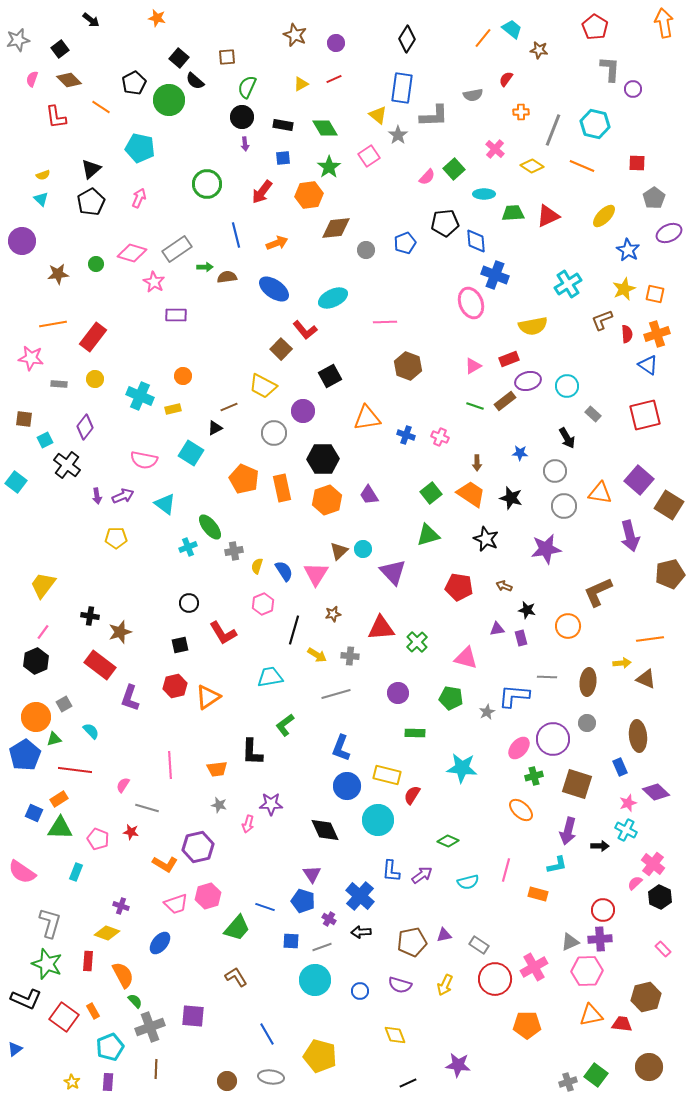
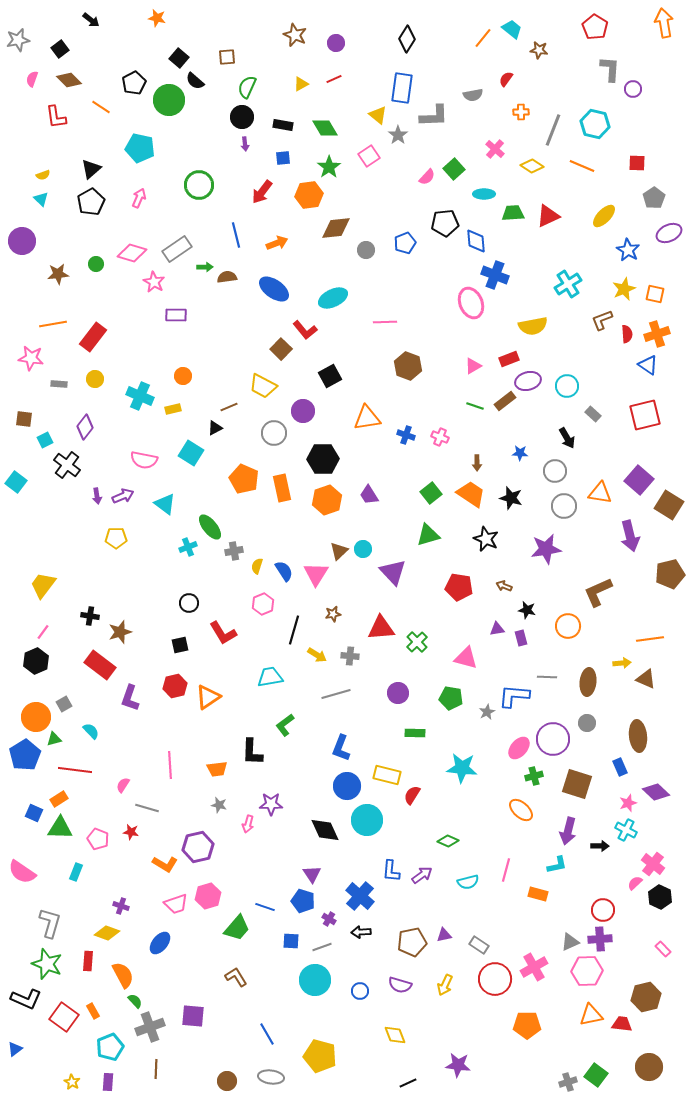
green circle at (207, 184): moved 8 px left, 1 px down
cyan circle at (378, 820): moved 11 px left
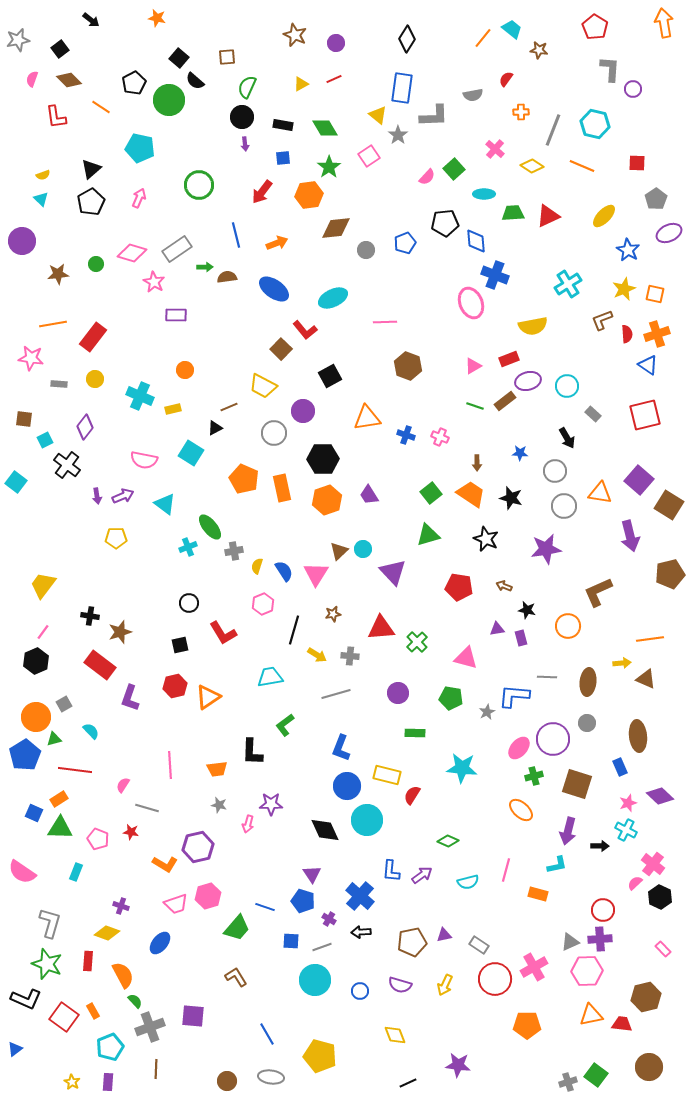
gray pentagon at (654, 198): moved 2 px right, 1 px down
orange circle at (183, 376): moved 2 px right, 6 px up
purple diamond at (656, 792): moved 4 px right, 4 px down
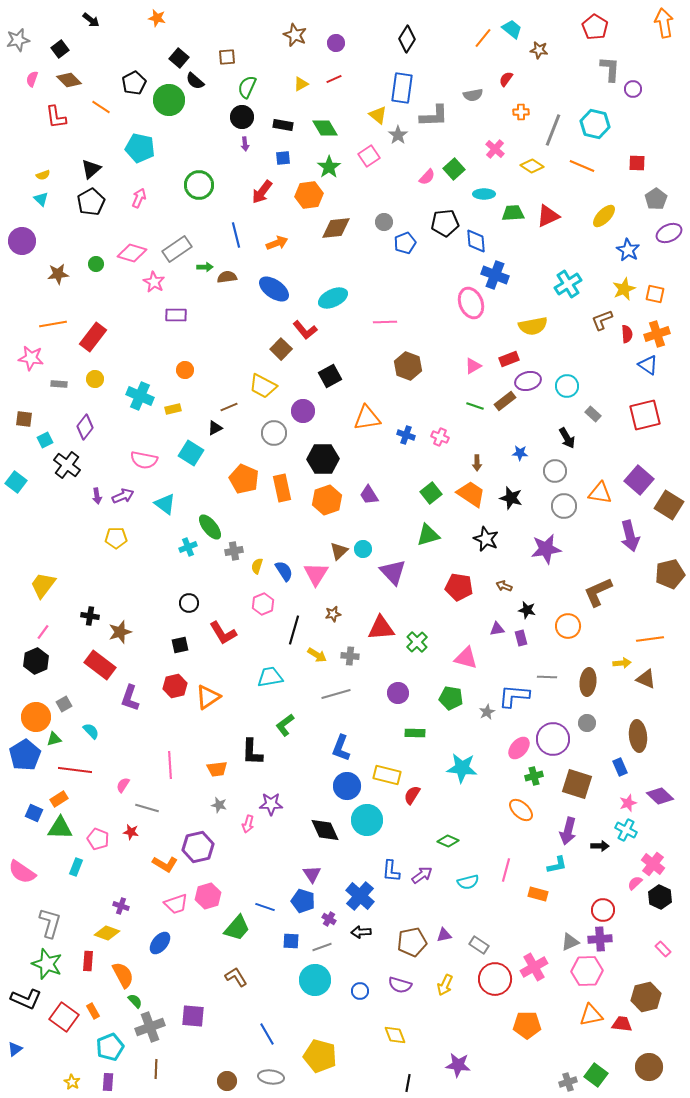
gray circle at (366, 250): moved 18 px right, 28 px up
cyan rectangle at (76, 872): moved 5 px up
black line at (408, 1083): rotated 54 degrees counterclockwise
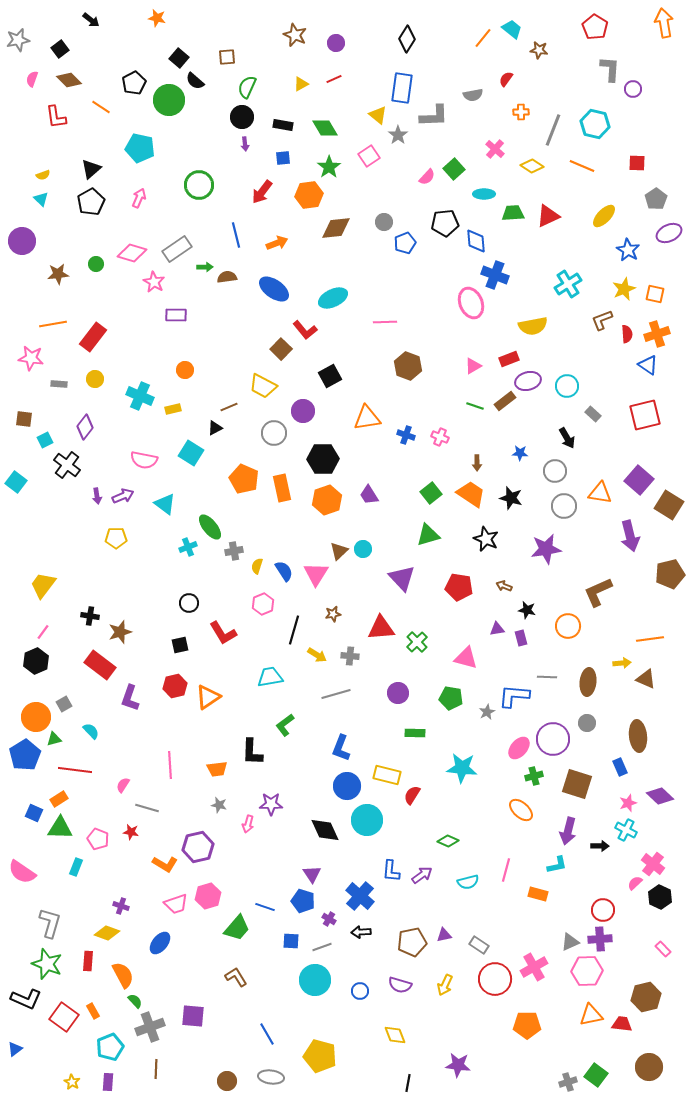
purple triangle at (393, 572): moved 9 px right, 6 px down
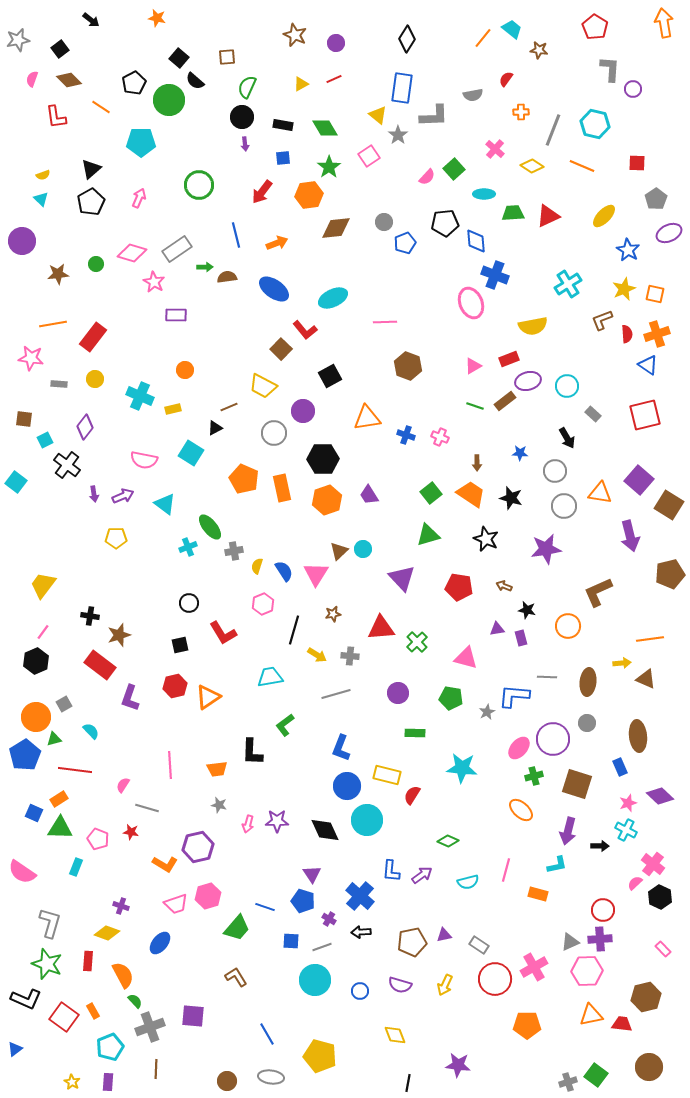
cyan pentagon at (140, 148): moved 1 px right, 6 px up; rotated 12 degrees counterclockwise
purple arrow at (97, 496): moved 3 px left, 2 px up
brown star at (120, 632): moved 1 px left, 3 px down
purple star at (271, 804): moved 6 px right, 17 px down
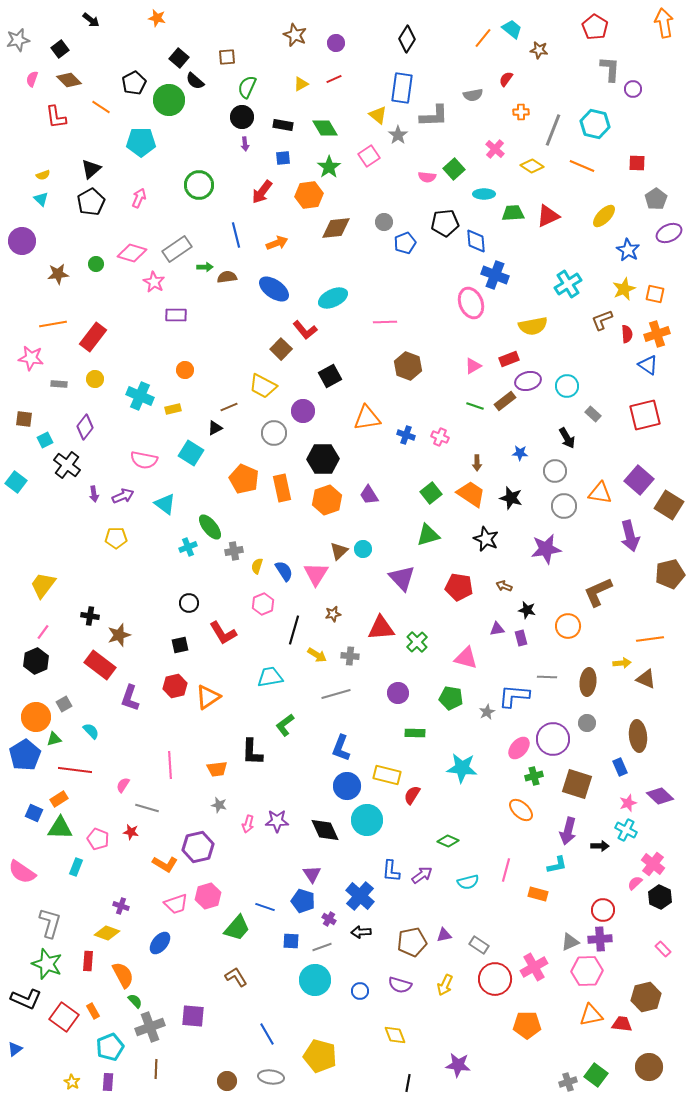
pink semicircle at (427, 177): rotated 54 degrees clockwise
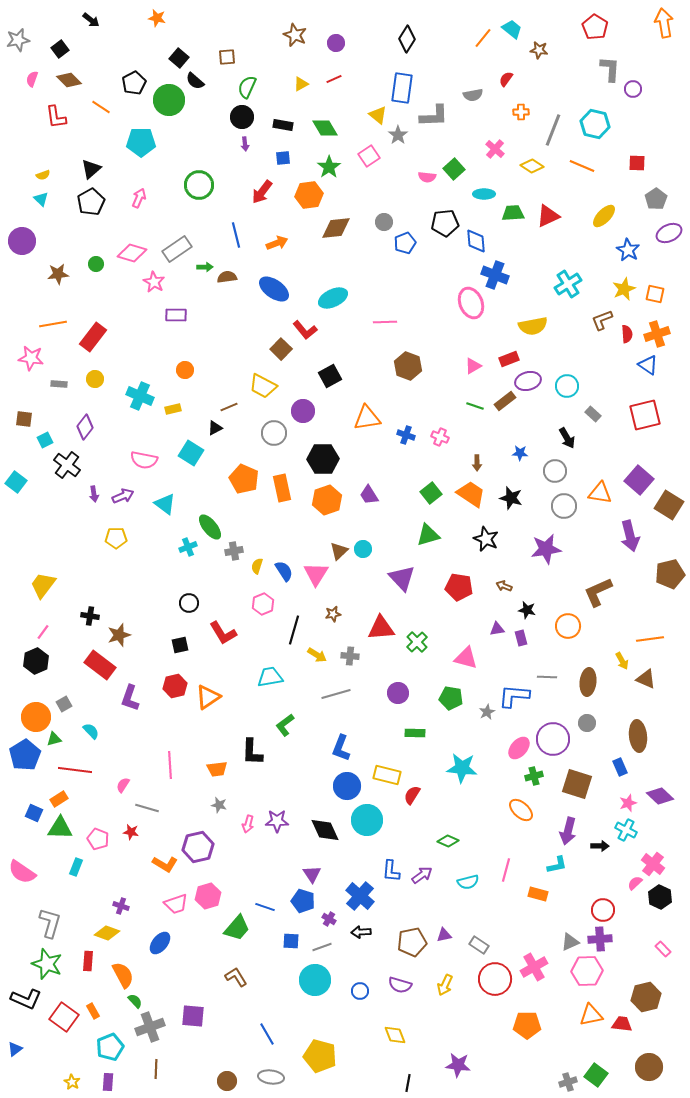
yellow arrow at (622, 663): moved 2 px up; rotated 66 degrees clockwise
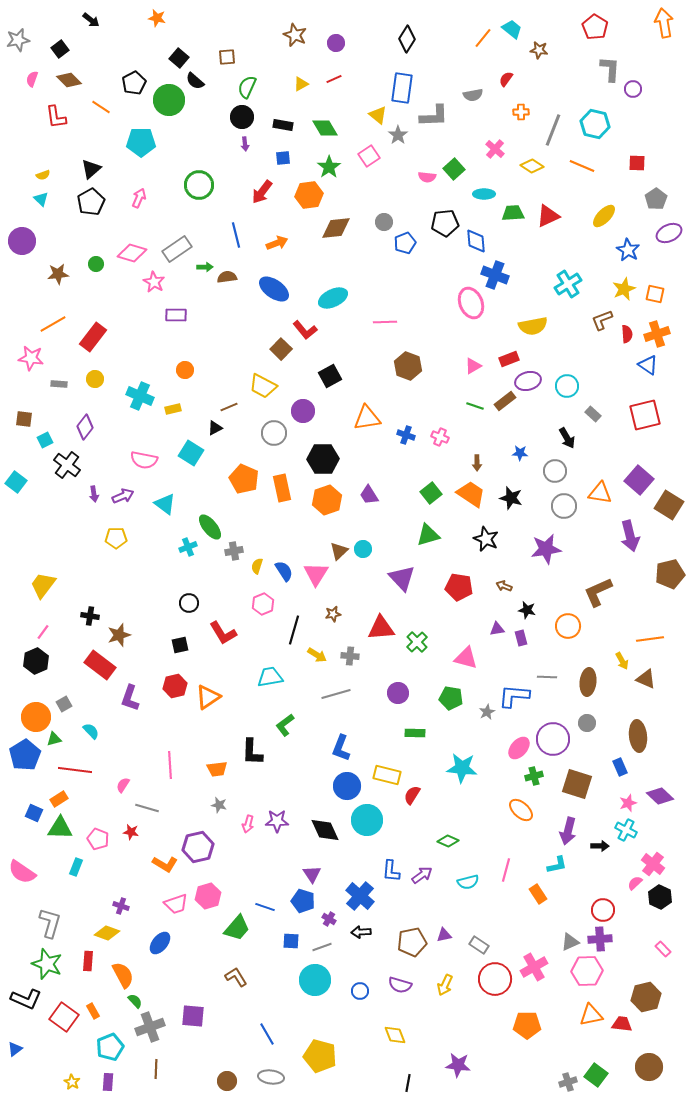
orange line at (53, 324): rotated 20 degrees counterclockwise
orange rectangle at (538, 894): rotated 42 degrees clockwise
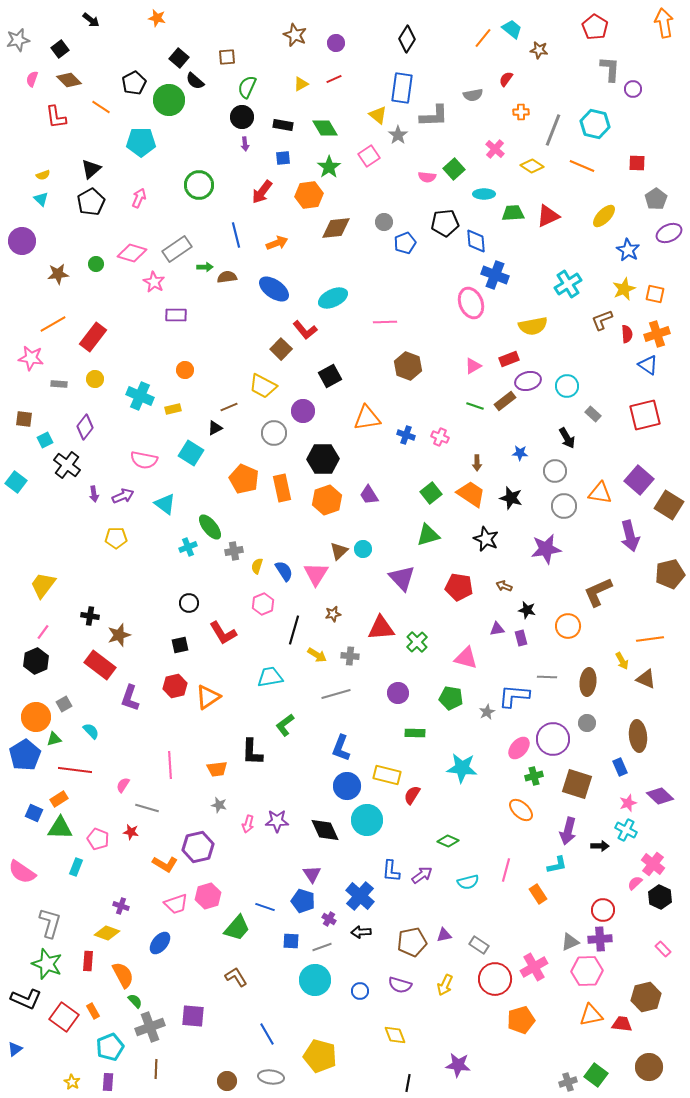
orange pentagon at (527, 1025): moved 6 px left, 5 px up; rotated 16 degrees counterclockwise
